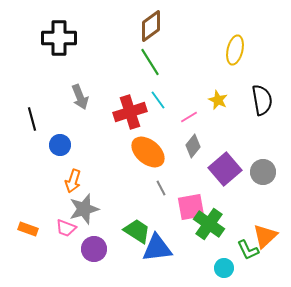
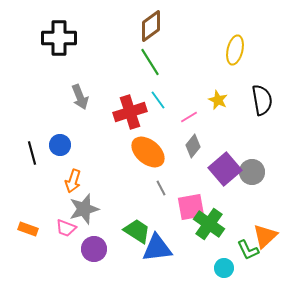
black line: moved 34 px down
gray circle: moved 11 px left
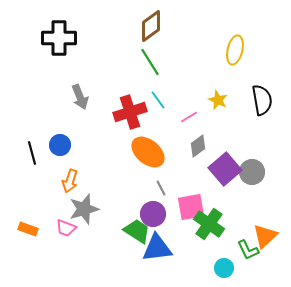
gray diamond: moved 5 px right; rotated 15 degrees clockwise
orange arrow: moved 3 px left
purple circle: moved 59 px right, 35 px up
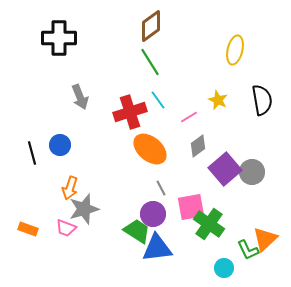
orange ellipse: moved 2 px right, 3 px up
orange arrow: moved 7 px down
orange triangle: moved 3 px down
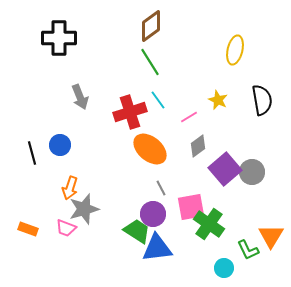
orange triangle: moved 6 px right, 3 px up; rotated 16 degrees counterclockwise
